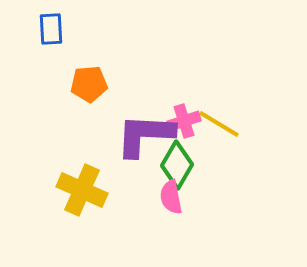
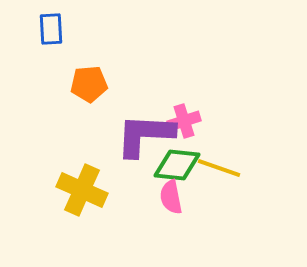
yellow line: moved 44 px down; rotated 12 degrees counterclockwise
green diamond: rotated 66 degrees clockwise
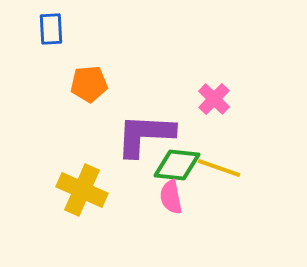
pink cross: moved 30 px right, 22 px up; rotated 28 degrees counterclockwise
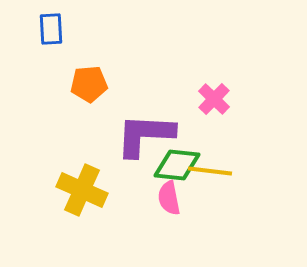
yellow line: moved 9 px left, 3 px down; rotated 12 degrees counterclockwise
pink semicircle: moved 2 px left, 1 px down
